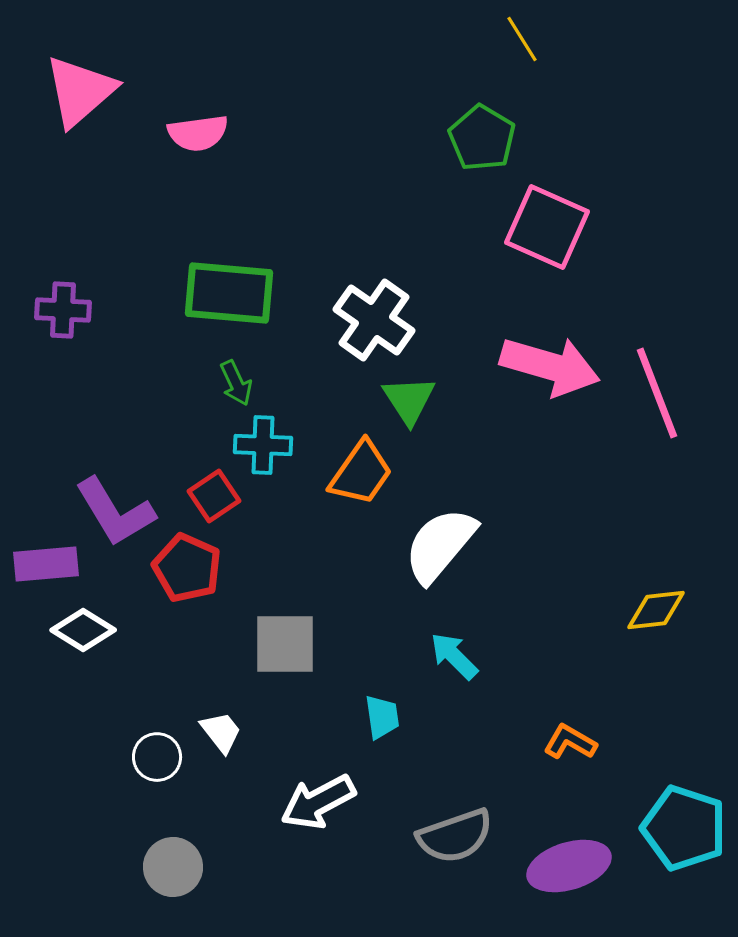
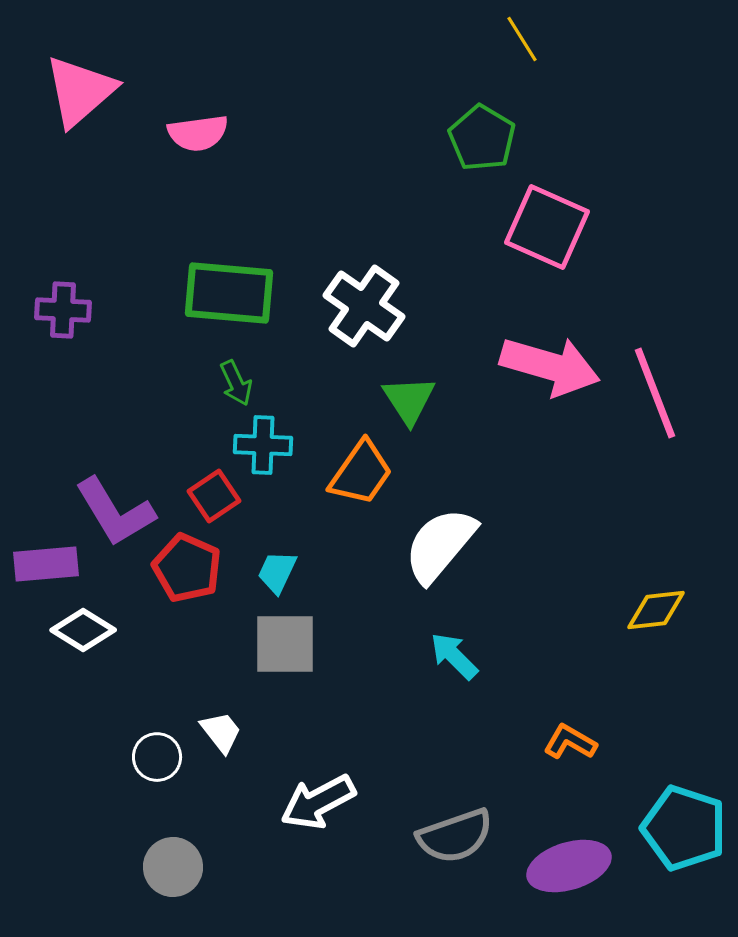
white cross: moved 10 px left, 14 px up
pink line: moved 2 px left
cyan trapezoid: moved 105 px left, 145 px up; rotated 147 degrees counterclockwise
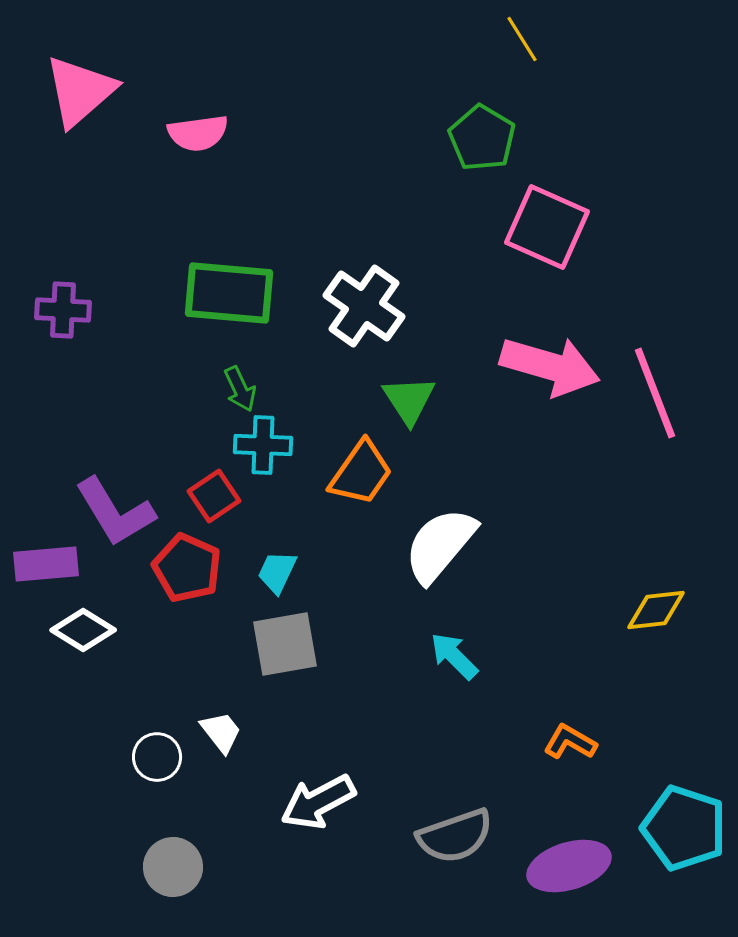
green arrow: moved 4 px right, 6 px down
gray square: rotated 10 degrees counterclockwise
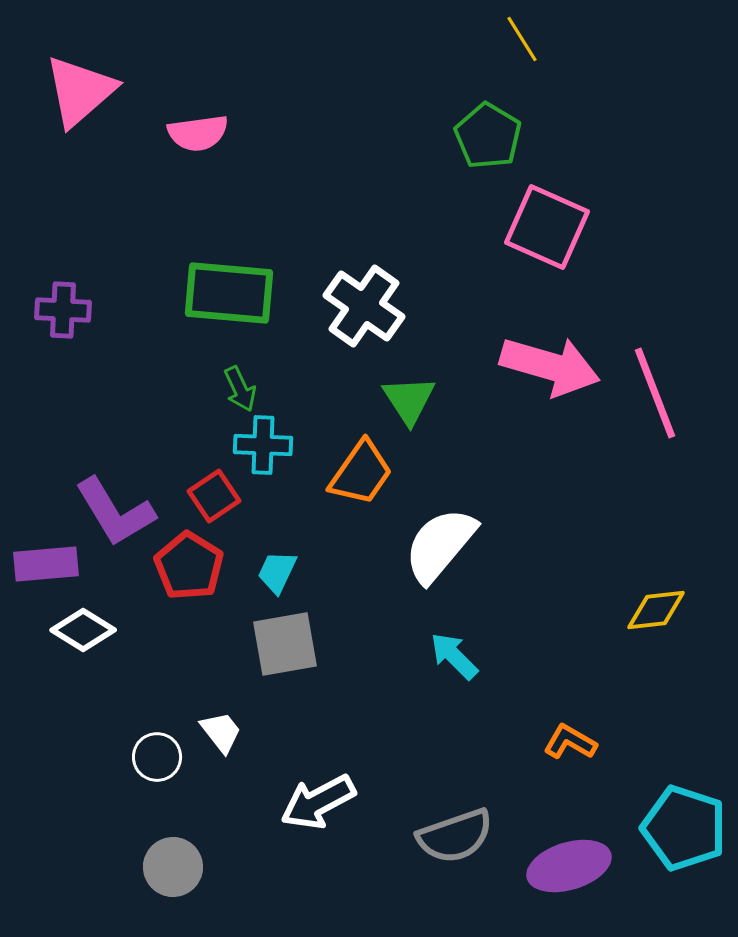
green pentagon: moved 6 px right, 2 px up
red pentagon: moved 2 px right, 2 px up; rotated 8 degrees clockwise
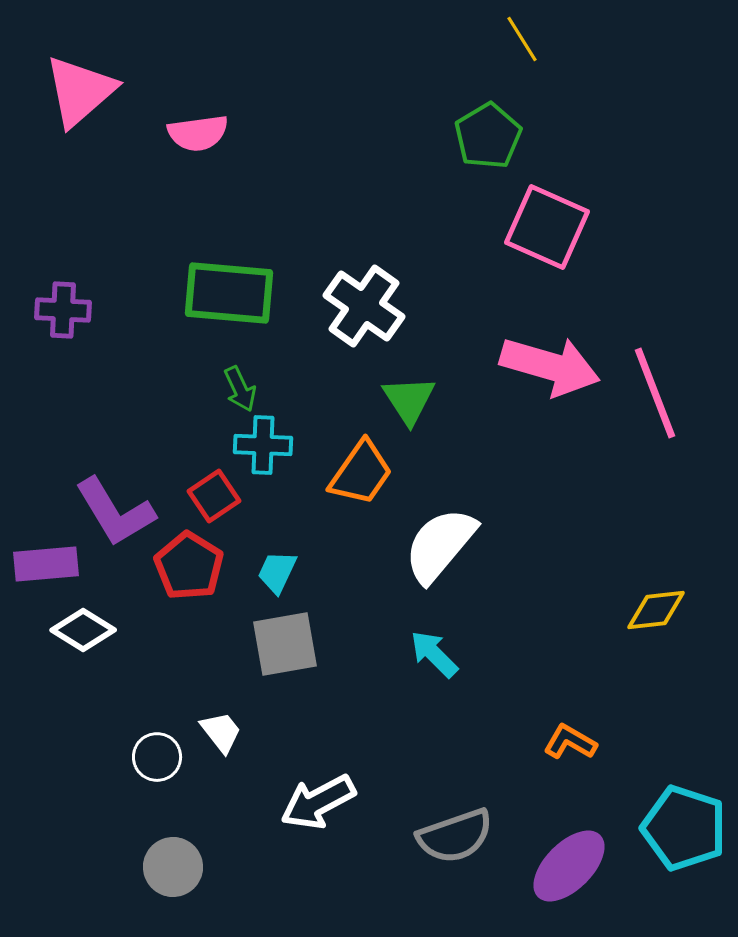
green pentagon: rotated 10 degrees clockwise
cyan arrow: moved 20 px left, 2 px up
purple ellipse: rotated 28 degrees counterclockwise
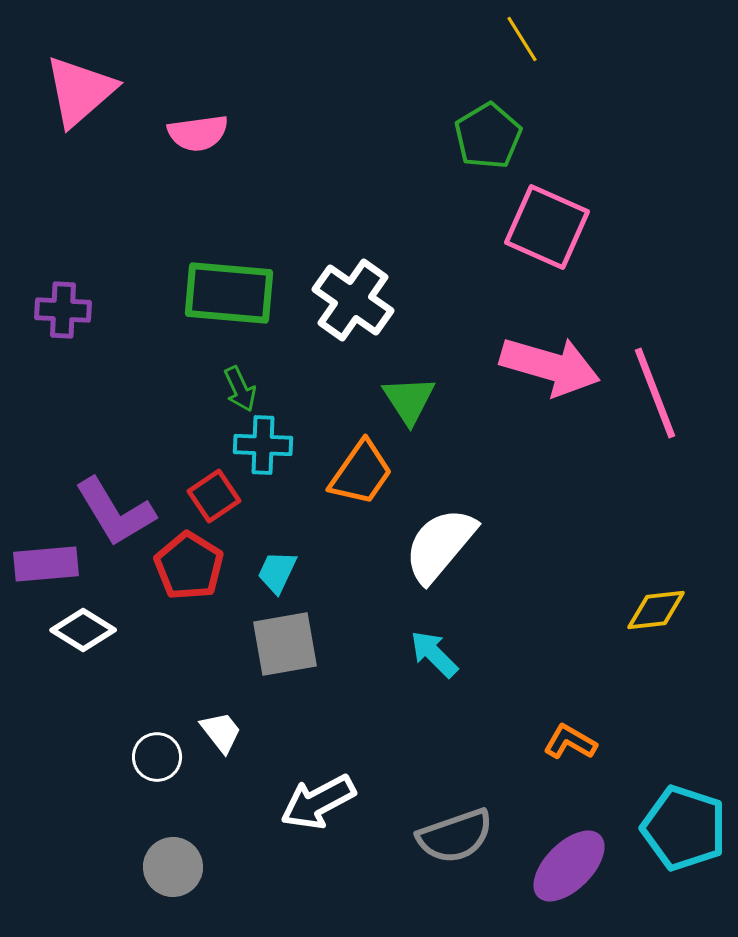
white cross: moved 11 px left, 6 px up
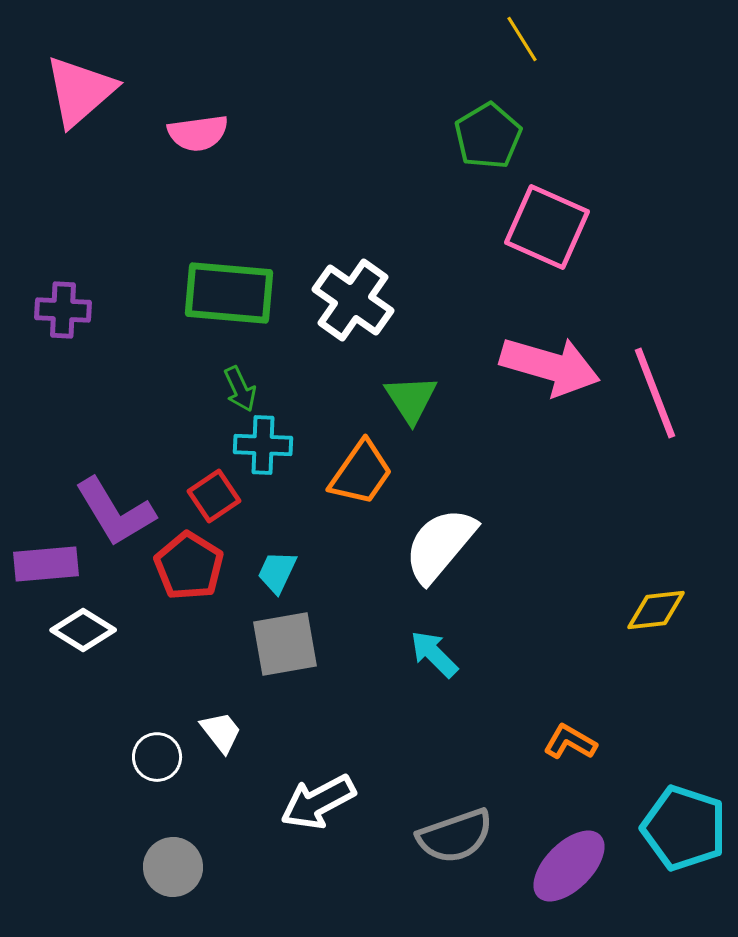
green triangle: moved 2 px right, 1 px up
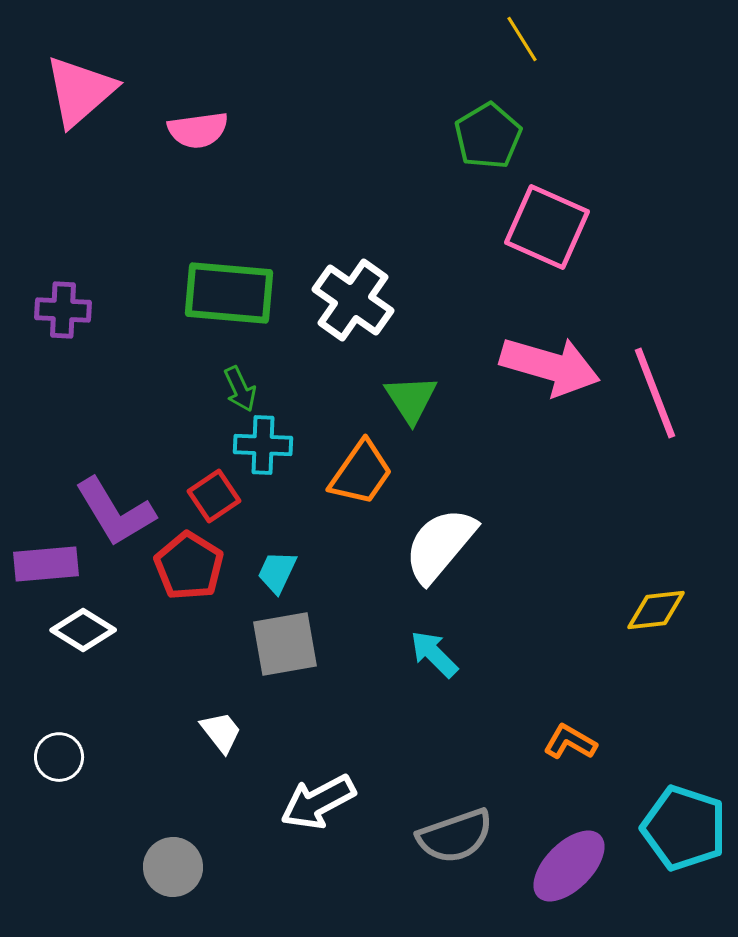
pink semicircle: moved 3 px up
white circle: moved 98 px left
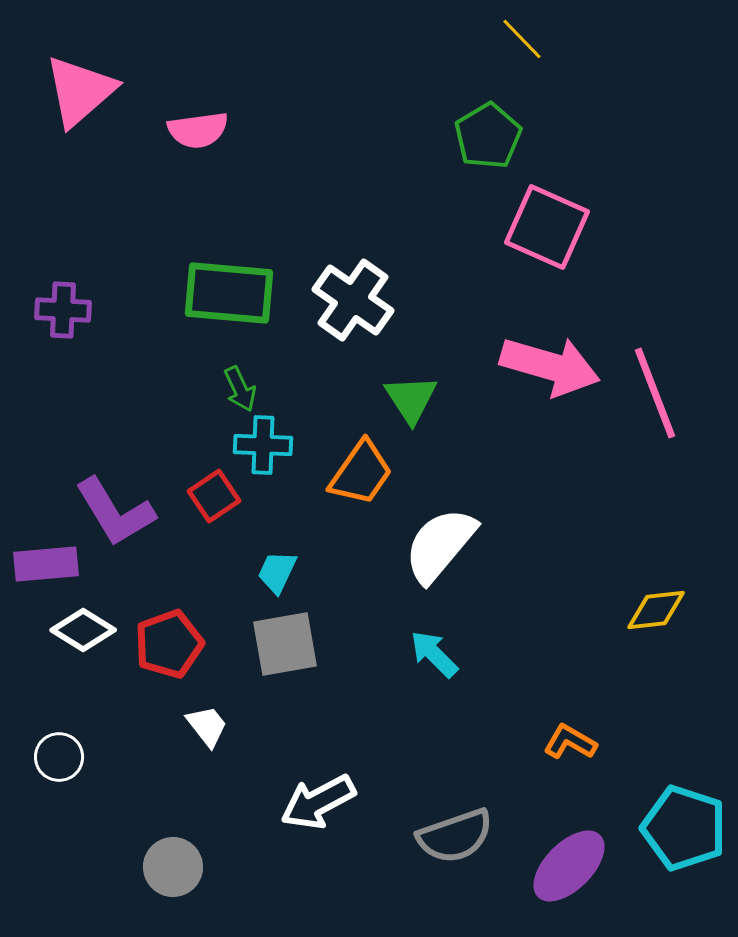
yellow line: rotated 12 degrees counterclockwise
red pentagon: moved 20 px left, 78 px down; rotated 20 degrees clockwise
white trapezoid: moved 14 px left, 6 px up
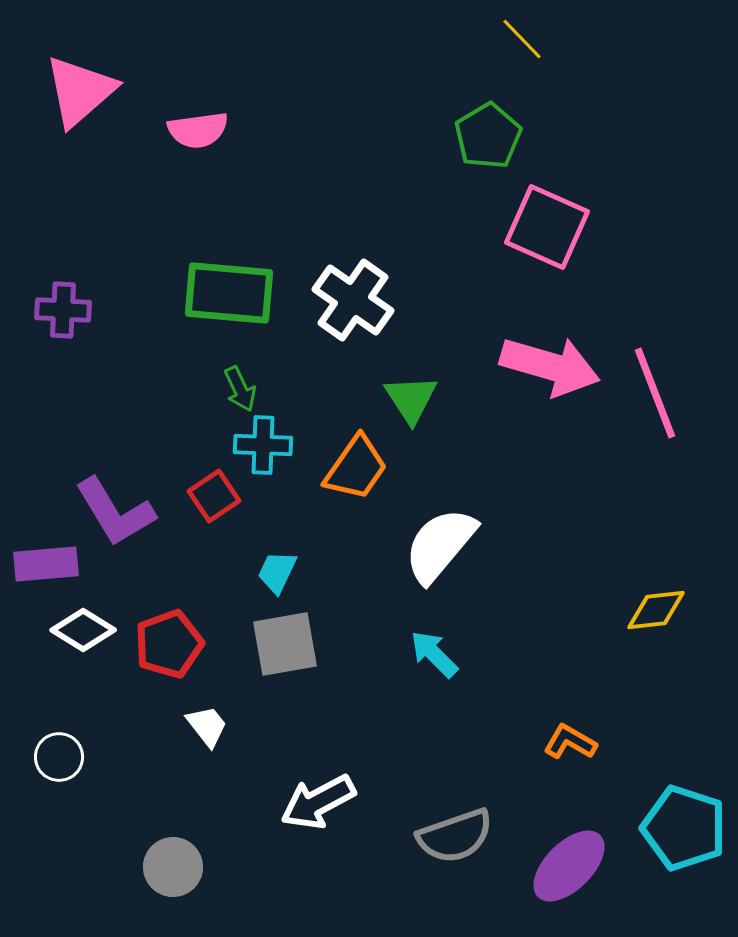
orange trapezoid: moved 5 px left, 5 px up
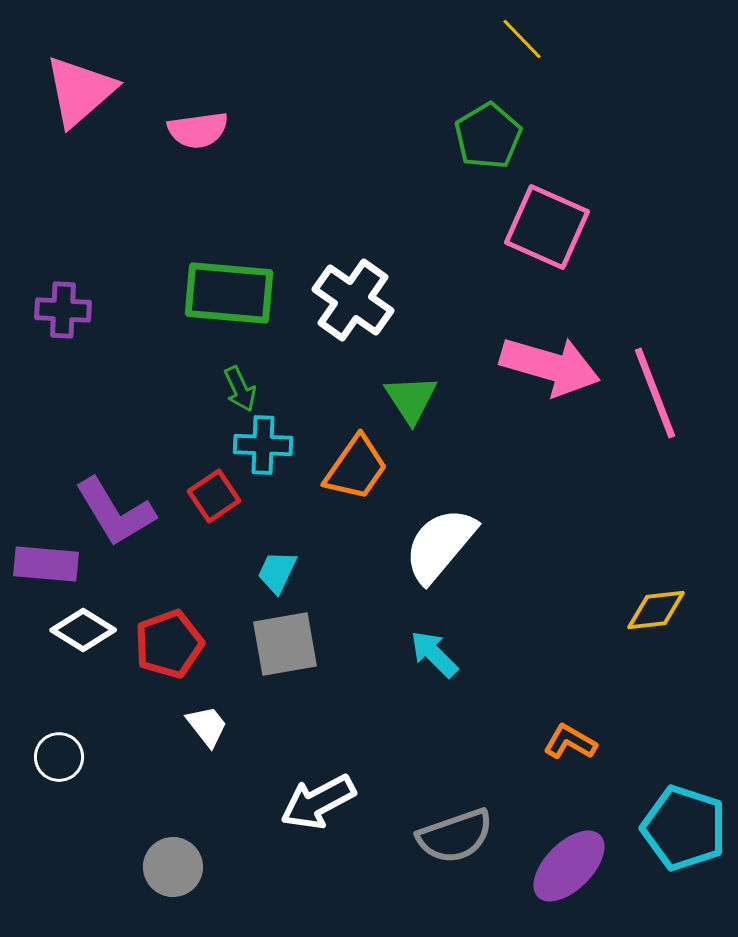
purple rectangle: rotated 10 degrees clockwise
